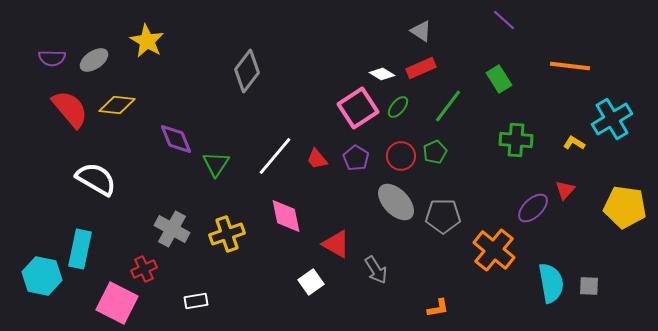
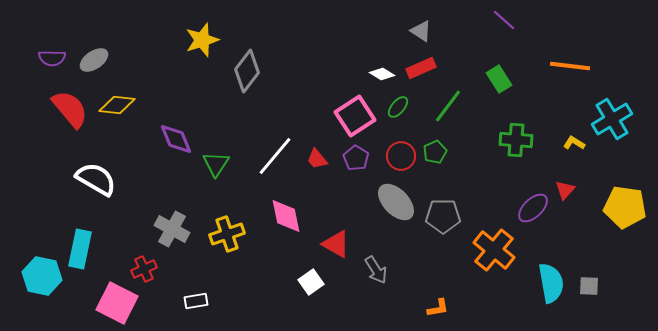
yellow star at (147, 41): moved 55 px right, 1 px up; rotated 24 degrees clockwise
pink square at (358, 108): moved 3 px left, 8 px down
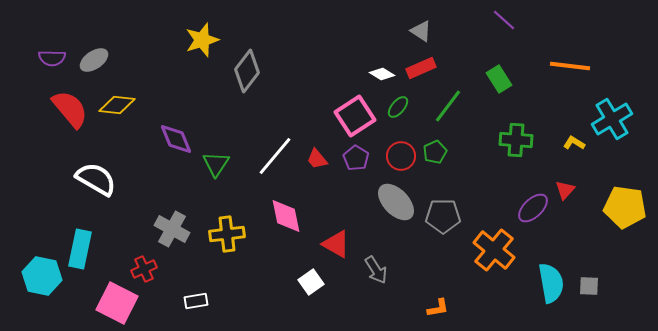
yellow cross at (227, 234): rotated 12 degrees clockwise
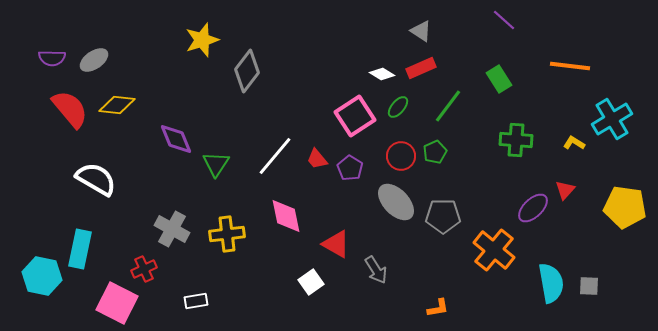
purple pentagon at (356, 158): moved 6 px left, 10 px down
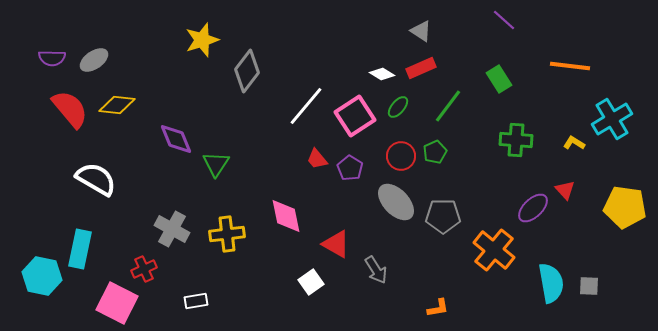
white line at (275, 156): moved 31 px right, 50 px up
red triangle at (565, 190): rotated 25 degrees counterclockwise
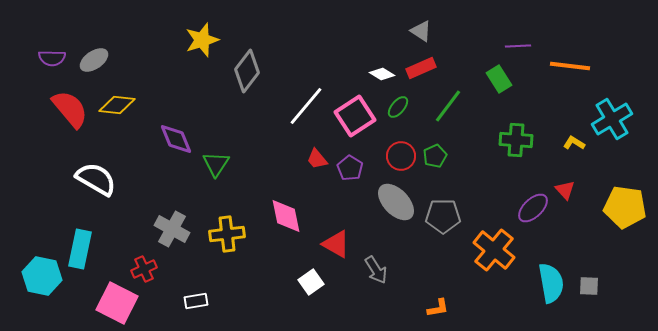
purple line at (504, 20): moved 14 px right, 26 px down; rotated 45 degrees counterclockwise
green pentagon at (435, 152): moved 4 px down
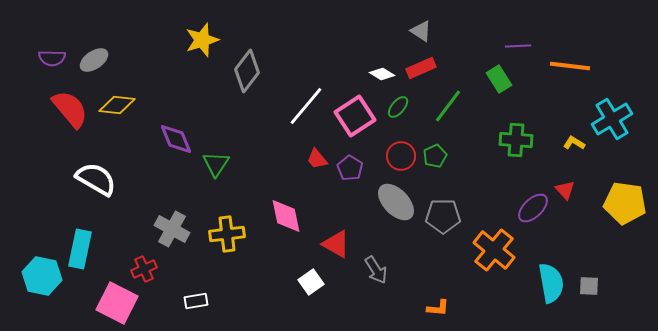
yellow pentagon at (625, 207): moved 4 px up
orange L-shape at (438, 308): rotated 15 degrees clockwise
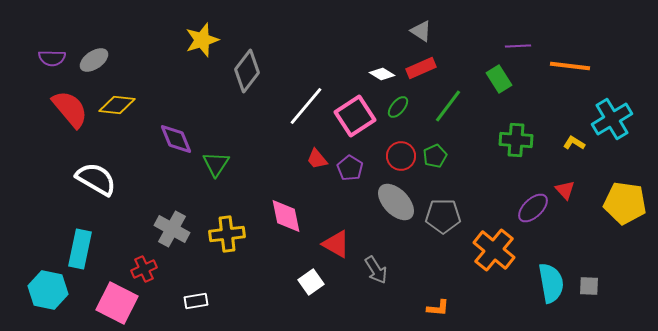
cyan hexagon at (42, 276): moved 6 px right, 14 px down
